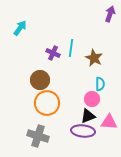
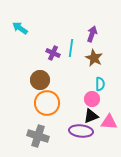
purple arrow: moved 18 px left, 20 px down
cyan arrow: rotated 91 degrees counterclockwise
black triangle: moved 3 px right
purple ellipse: moved 2 px left
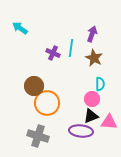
brown circle: moved 6 px left, 6 px down
